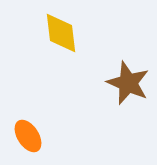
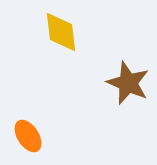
yellow diamond: moved 1 px up
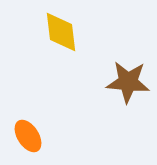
brown star: moved 1 px up; rotated 18 degrees counterclockwise
